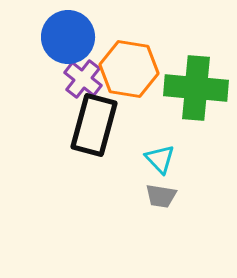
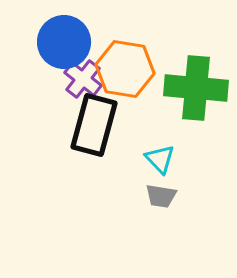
blue circle: moved 4 px left, 5 px down
orange hexagon: moved 4 px left
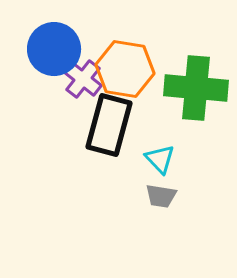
blue circle: moved 10 px left, 7 px down
black rectangle: moved 15 px right
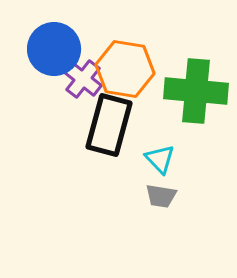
green cross: moved 3 px down
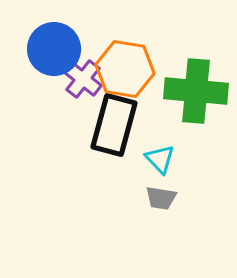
black rectangle: moved 5 px right
gray trapezoid: moved 2 px down
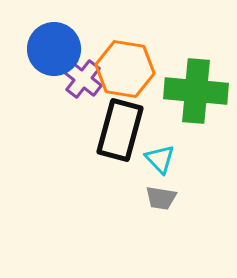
black rectangle: moved 6 px right, 5 px down
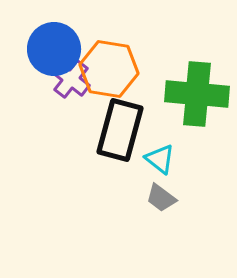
orange hexagon: moved 16 px left
purple cross: moved 12 px left
green cross: moved 1 px right, 3 px down
cyan triangle: rotated 8 degrees counterclockwise
gray trapezoid: rotated 28 degrees clockwise
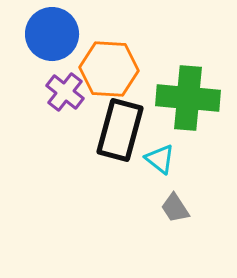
blue circle: moved 2 px left, 15 px up
orange hexagon: rotated 6 degrees counterclockwise
purple cross: moved 6 px left, 13 px down
green cross: moved 9 px left, 4 px down
gray trapezoid: moved 14 px right, 10 px down; rotated 20 degrees clockwise
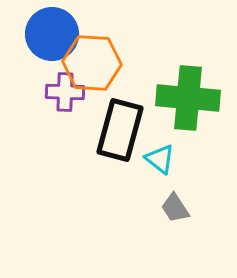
orange hexagon: moved 17 px left, 6 px up
purple cross: rotated 36 degrees counterclockwise
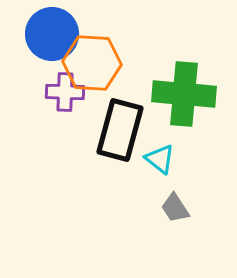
green cross: moved 4 px left, 4 px up
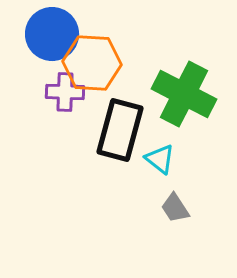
green cross: rotated 22 degrees clockwise
